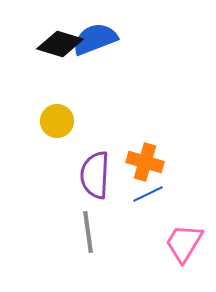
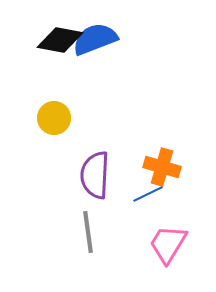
black diamond: moved 4 px up; rotated 6 degrees counterclockwise
yellow circle: moved 3 px left, 3 px up
orange cross: moved 17 px right, 5 px down
pink trapezoid: moved 16 px left, 1 px down
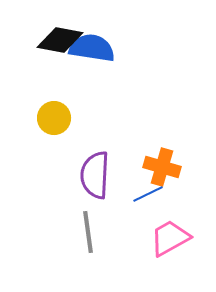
blue semicircle: moved 3 px left, 9 px down; rotated 30 degrees clockwise
pink trapezoid: moved 2 px right, 6 px up; rotated 30 degrees clockwise
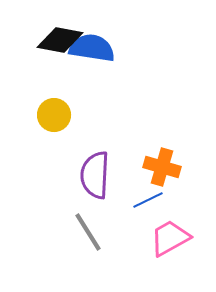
yellow circle: moved 3 px up
blue line: moved 6 px down
gray line: rotated 24 degrees counterclockwise
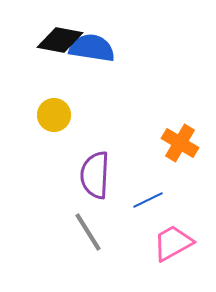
orange cross: moved 18 px right, 24 px up; rotated 15 degrees clockwise
pink trapezoid: moved 3 px right, 5 px down
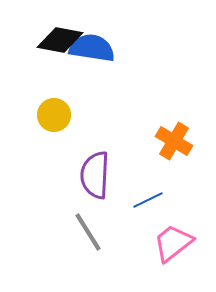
orange cross: moved 6 px left, 2 px up
pink trapezoid: rotated 9 degrees counterclockwise
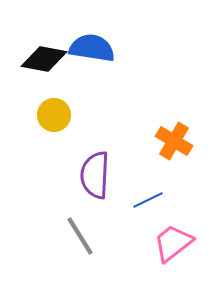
black diamond: moved 16 px left, 19 px down
gray line: moved 8 px left, 4 px down
